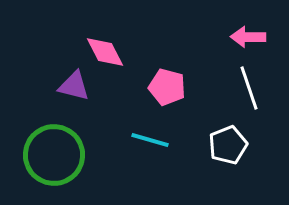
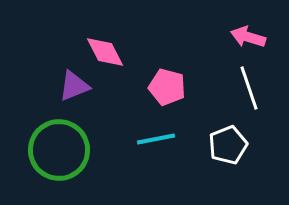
pink arrow: rotated 16 degrees clockwise
purple triangle: rotated 36 degrees counterclockwise
cyan line: moved 6 px right, 1 px up; rotated 27 degrees counterclockwise
green circle: moved 5 px right, 5 px up
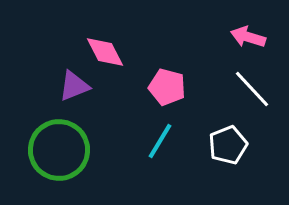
white line: moved 3 px right, 1 px down; rotated 24 degrees counterclockwise
cyan line: moved 4 px right, 2 px down; rotated 48 degrees counterclockwise
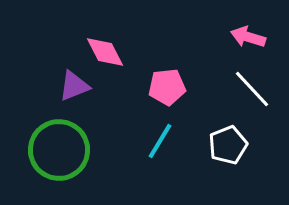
pink pentagon: rotated 21 degrees counterclockwise
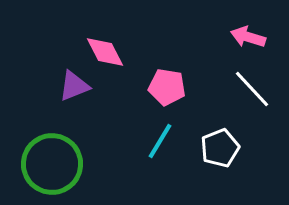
pink pentagon: rotated 15 degrees clockwise
white pentagon: moved 8 px left, 3 px down
green circle: moved 7 px left, 14 px down
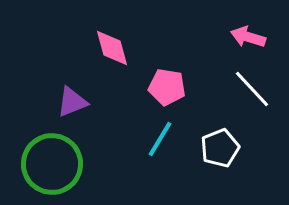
pink diamond: moved 7 px right, 4 px up; rotated 12 degrees clockwise
purple triangle: moved 2 px left, 16 px down
cyan line: moved 2 px up
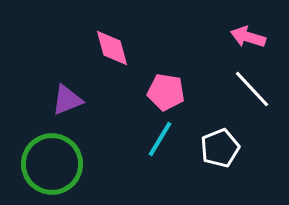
pink pentagon: moved 1 px left, 5 px down
purple triangle: moved 5 px left, 2 px up
